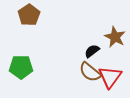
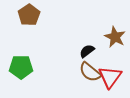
black semicircle: moved 5 px left
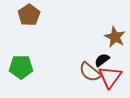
black semicircle: moved 15 px right, 9 px down
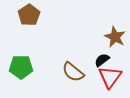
brown semicircle: moved 17 px left
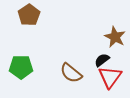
brown semicircle: moved 2 px left, 1 px down
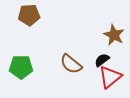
brown pentagon: rotated 30 degrees clockwise
brown star: moved 1 px left, 2 px up
brown semicircle: moved 9 px up
red triangle: rotated 15 degrees clockwise
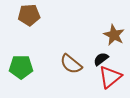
black semicircle: moved 1 px left, 1 px up
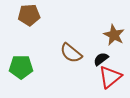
brown semicircle: moved 11 px up
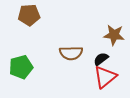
brown star: rotated 20 degrees counterclockwise
brown semicircle: rotated 40 degrees counterclockwise
green pentagon: rotated 15 degrees counterclockwise
red triangle: moved 5 px left
